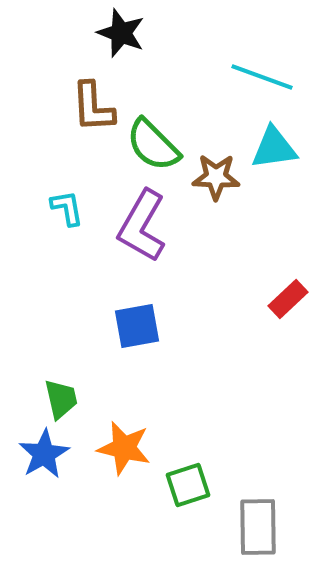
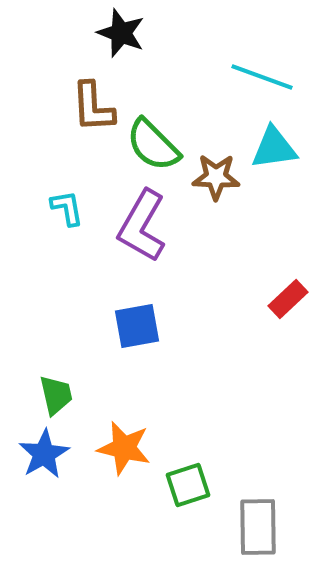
green trapezoid: moved 5 px left, 4 px up
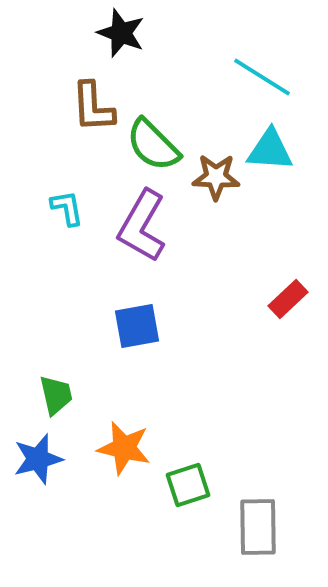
cyan line: rotated 12 degrees clockwise
cyan triangle: moved 4 px left, 2 px down; rotated 12 degrees clockwise
blue star: moved 6 px left, 5 px down; rotated 15 degrees clockwise
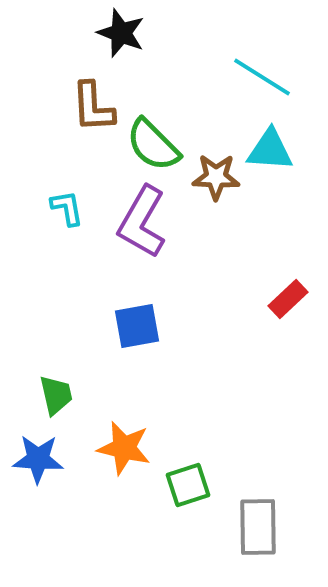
purple L-shape: moved 4 px up
blue star: rotated 18 degrees clockwise
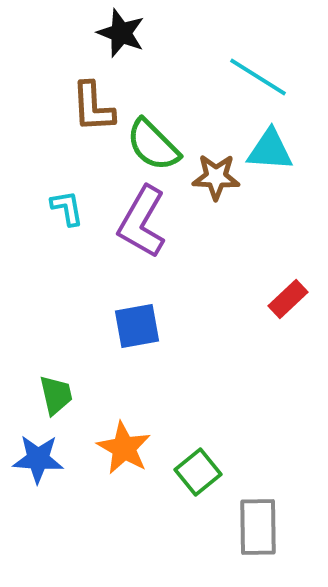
cyan line: moved 4 px left
orange star: rotated 16 degrees clockwise
green square: moved 10 px right, 13 px up; rotated 21 degrees counterclockwise
